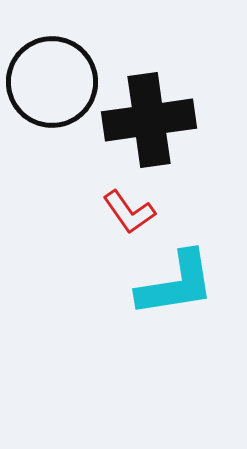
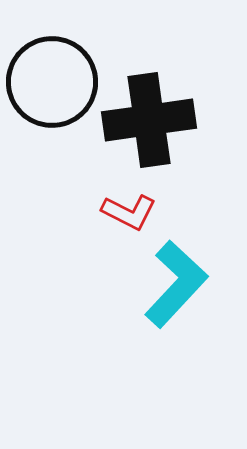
red L-shape: rotated 28 degrees counterclockwise
cyan L-shape: rotated 38 degrees counterclockwise
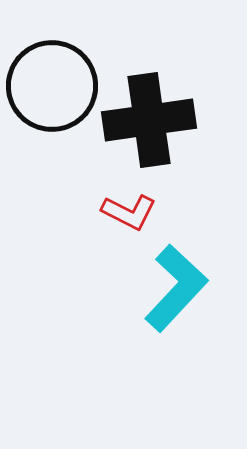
black circle: moved 4 px down
cyan L-shape: moved 4 px down
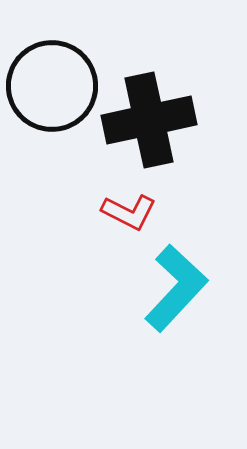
black cross: rotated 4 degrees counterclockwise
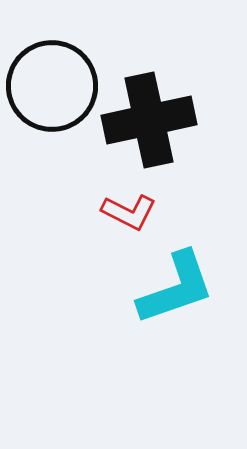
cyan L-shape: rotated 28 degrees clockwise
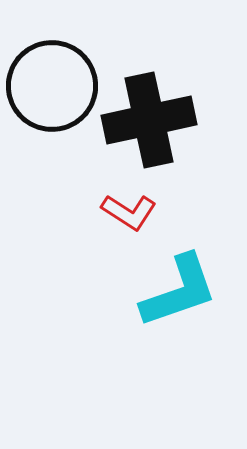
red L-shape: rotated 6 degrees clockwise
cyan L-shape: moved 3 px right, 3 px down
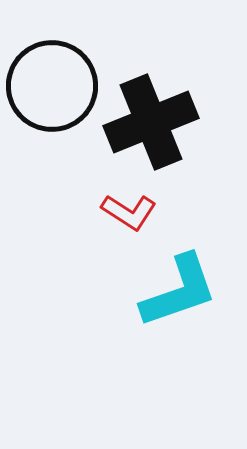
black cross: moved 2 px right, 2 px down; rotated 10 degrees counterclockwise
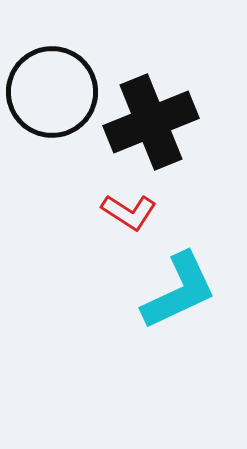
black circle: moved 6 px down
cyan L-shape: rotated 6 degrees counterclockwise
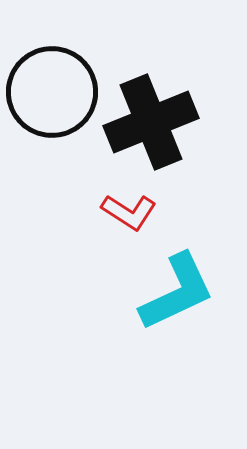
cyan L-shape: moved 2 px left, 1 px down
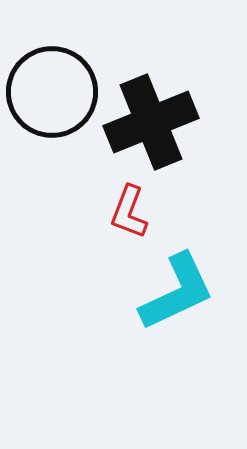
red L-shape: rotated 78 degrees clockwise
